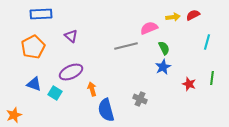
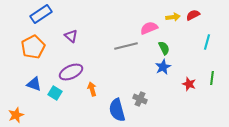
blue rectangle: rotated 30 degrees counterclockwise
blue semicircle: moved 11 px right
orange star: moved 2 px right
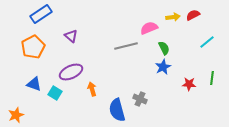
cyan line: rotated 35 degrees clockwise
red star: rotated 16 degrees counterclockwise
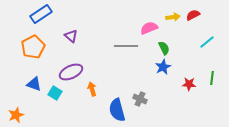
gray line: rotated 15 degrees clockwise
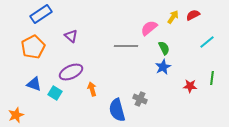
yellow arrow: rotated 48 degrees counterclockwise
pink semicircle: rotated 18 degrees counterclockwise
red star: moved 1 px right, 2 px down
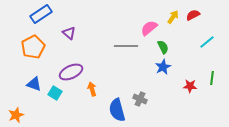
purple triangle: moved 2 px left, 3 px up
green semicircle: moved 1 px left, 1 px up
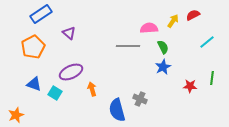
yellow arrow: moved 4 px down
pink semicircle: rotated 36 degrees clockwise
gray line: moved 2 px right
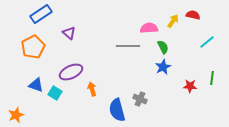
red semicircle: rotated 40 degrees clockwise
blue triangle: moved 2 px right, 1 px down
